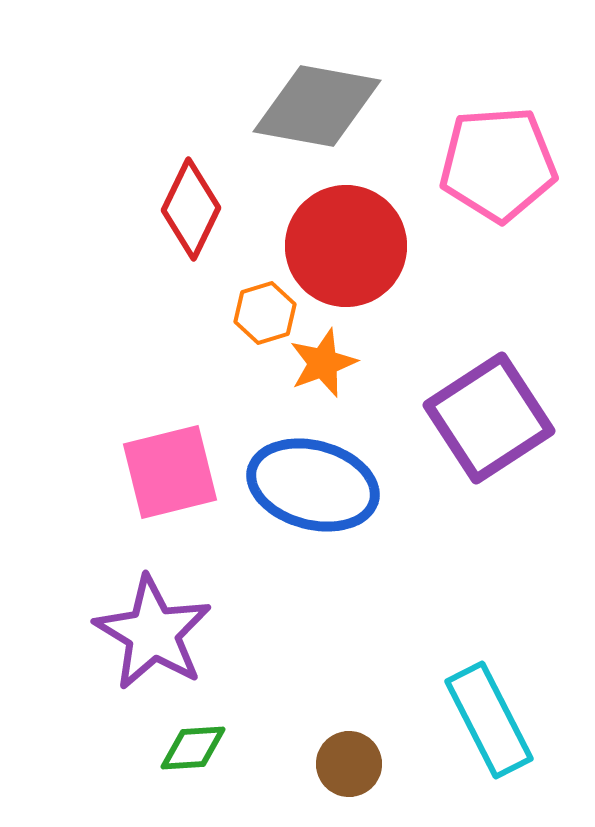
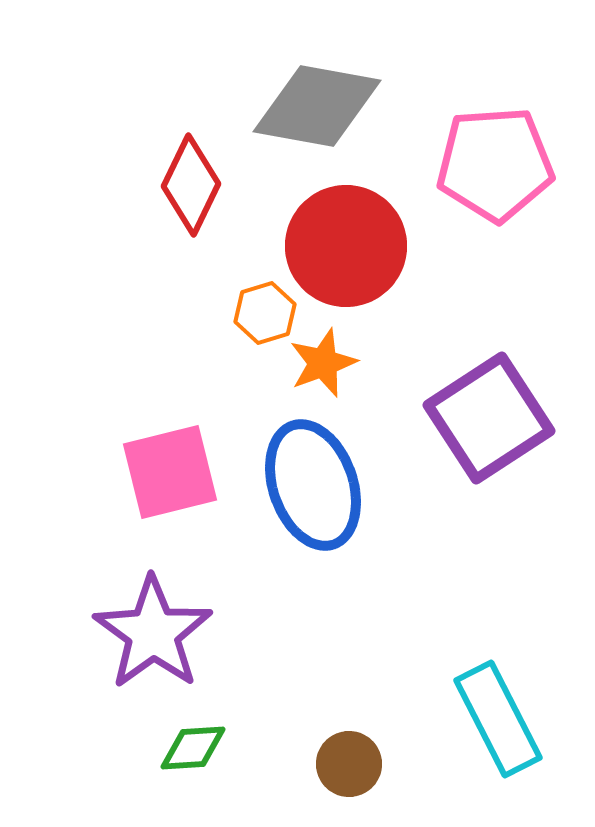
pink pentagon: moved 3 px left
red diamond: moved 24 px up
blue ellipse: rotated 56 degrees clockwise
purple star: rotated 5 degrees clockwise
cyan rectangle: moved 9 px right, 1 px up
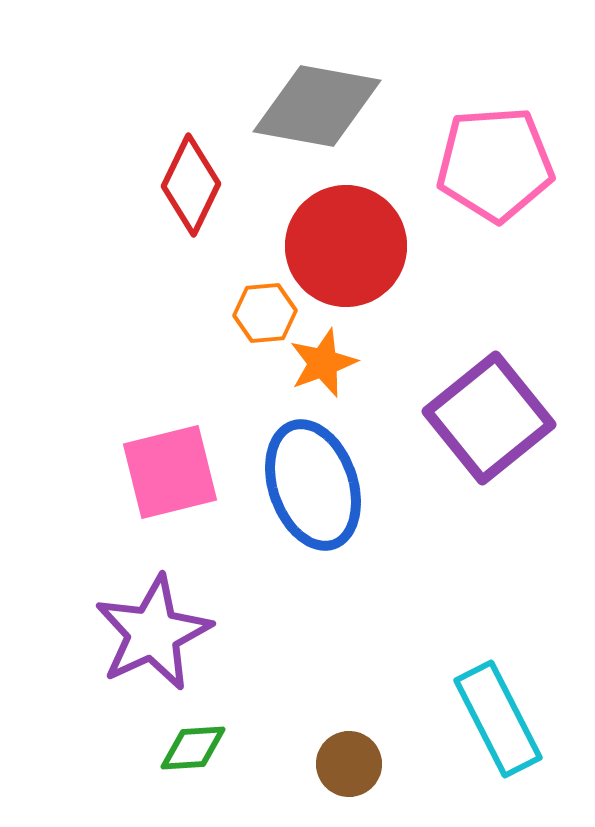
orange hexagon: rotated 12 degrees clockwise
purple square: rotated 6 degrees counterclockwise
purple star: rotated 11 degrees clockwise
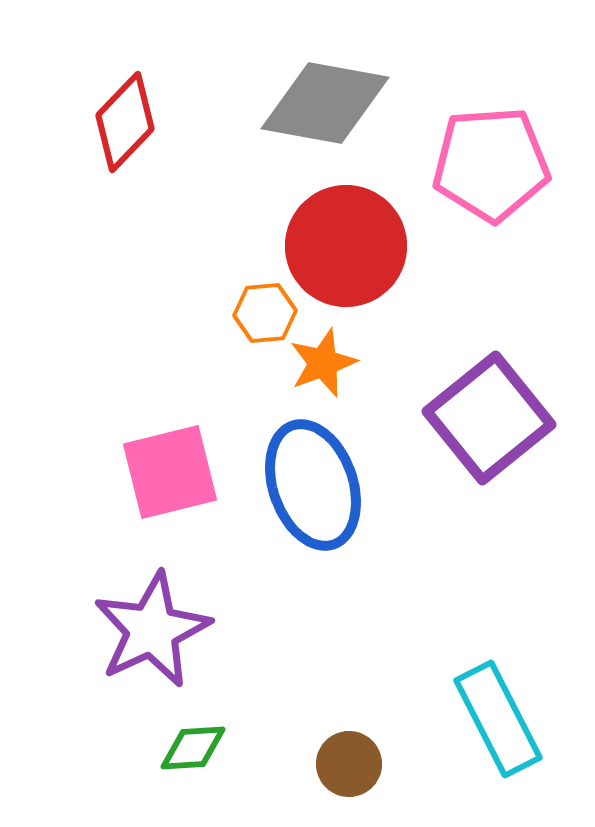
gray diamond: moved 8 px right, 3 px up
pink pentagon: moved 4 px left
red diamond: moved 66 px left, 63 px up; rotated 18 degrees clockwise
purple star: moved 1 px left, 3 px up
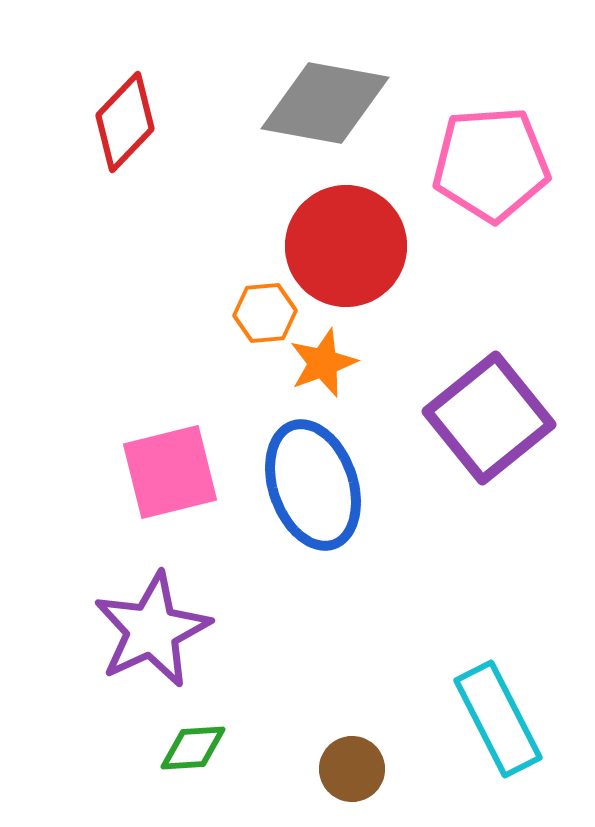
brown circle: moved 3 px right, 5 px down
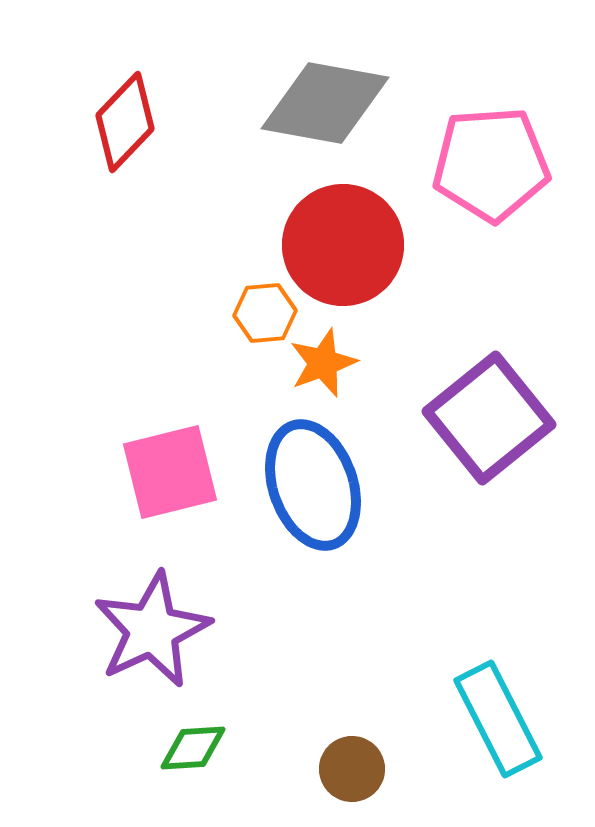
red circle: moved 3 px left, 1 px up
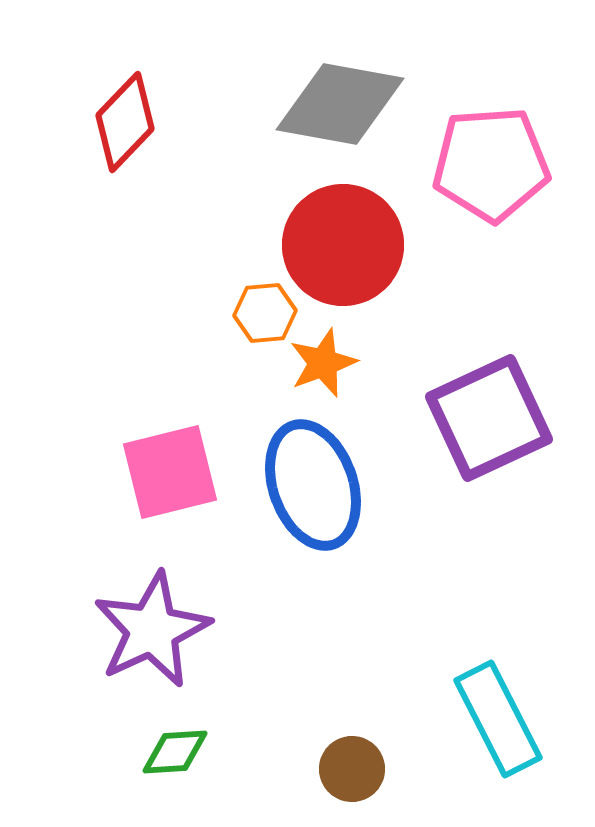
gray diamond: moved 15 px right, 1 px down
purple square: rotated 14 degrees clockwise
green diamond: moved 18 px left, 4 px down
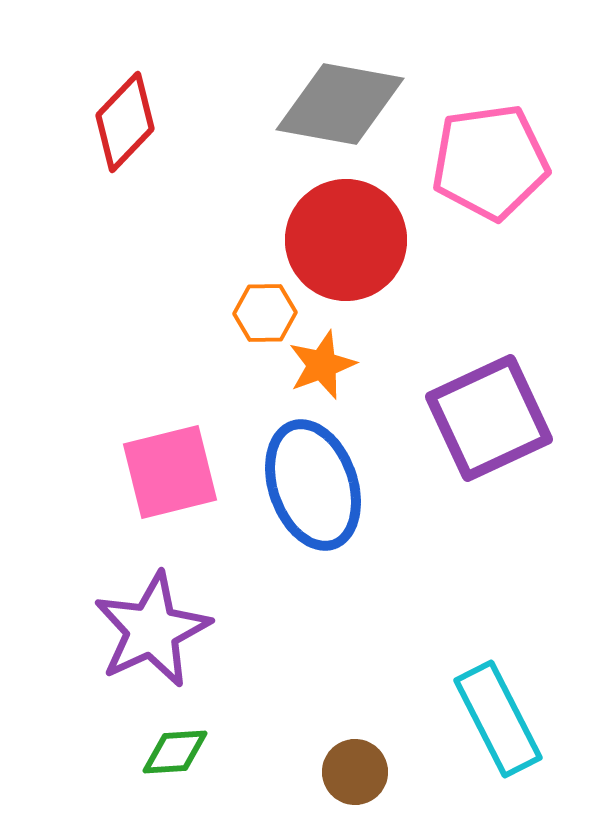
pink pentagon: moved 1 px left, 2 px up; rotated 4 degrees counterclockwise
red circle: moved 3 px right, 5 px up
orange hexagon: rotated 4 degrees clockwise
orange star: moved 1 px left, 2 px down
brown circle: moved 3 px right, 3 px down
